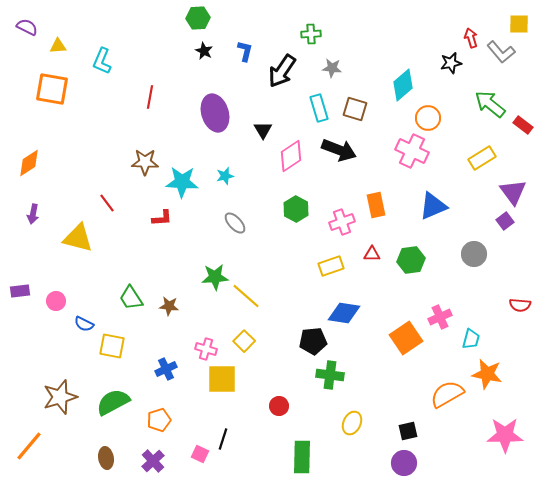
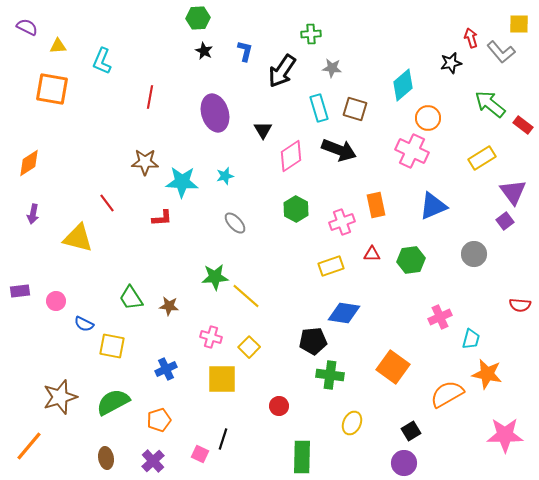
orange square at (406, 338): moved 13 px left, 29 px down; rotated 20 degrees counterclockwise
yellow square at (244, 341): moved 5 px right, 6 px down
pink cross at (206, 349): moved 5 px right, 12 px up
black square at (408, 431): moved 3 px right; rotated 18 degrees counterclockwise
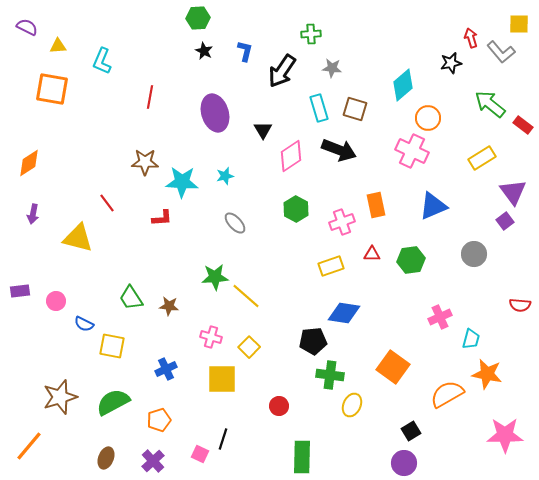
yellow ellipse at (352, 423): moved 18 px up
brown ellipse at (106, 458): rotated 30 degrees clockwise
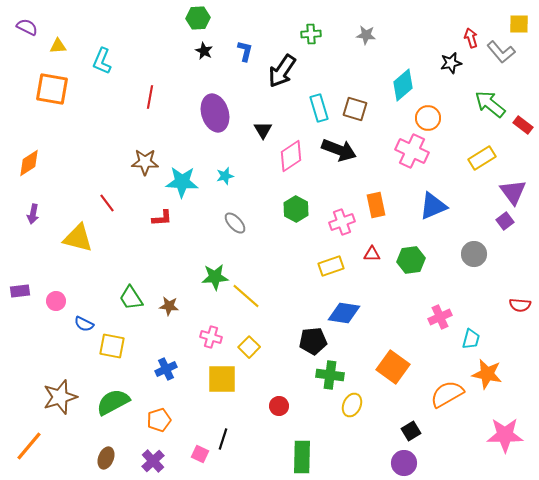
gray star at (332, 68): moved 34 px right, 33 px up
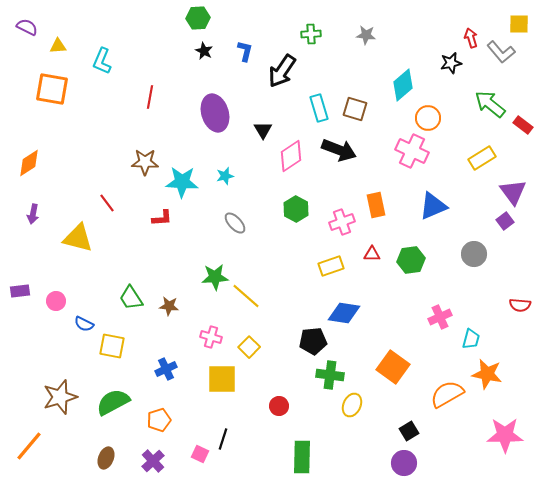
black square at (411, 431): moved 2 px left
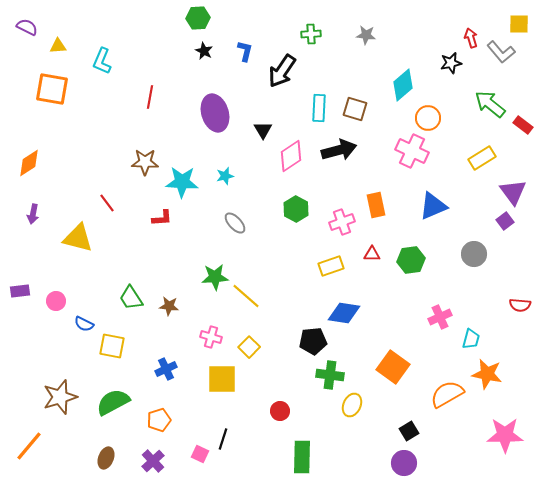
cyan rectangle at (319, 108): rotated 20 degrees clockwise
black arrow at (339, 150): rotated 36 degrees counterclockwise
red circle at (279, 406): moved 1 px right, 5 px down
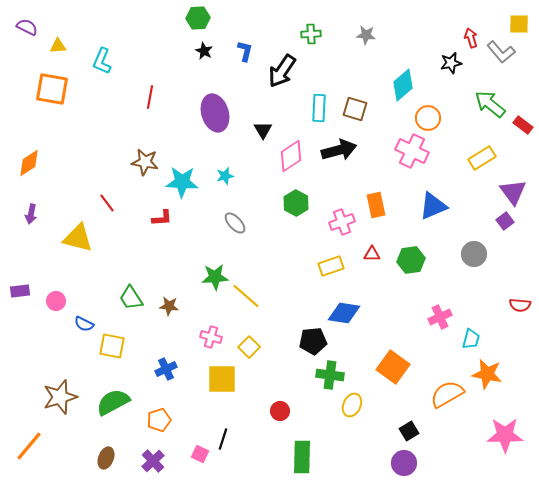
brown star at (145, 162): rotated 8 degrees clockwise
green hexagon at (296, 209): moved 6 px up
purple arrow at (33, 214): moved 2 px left
